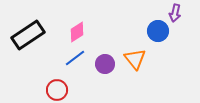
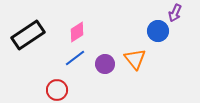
purple arrow: rotated 12 degrees clockwise
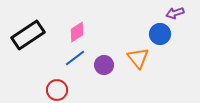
purple arrow: rotated 48 degrees clockwise
blue circle: moved 2 px right, 3 px down
orange triangle: moved 3 px right, 1 px up
purple circle: moved 1 px left, 1 px down
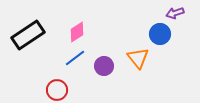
purple circle: moved 1 px down
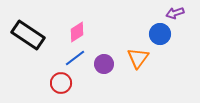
black rectangle: rotated 68 degrees clockwise
orange triangle: rotated 15 degrees clockwise
purple circle: moved 2 px up
red circle: moved 4 px right, 7 px up
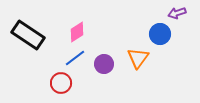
purple arrow: moved 2 px right
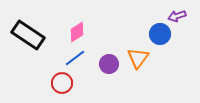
purple arrow: moved 3 px down
purple circle: moved 5 px right
red circle: moved 1 px right
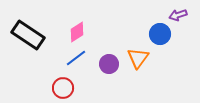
purple arrow: moved 1 px right, 1 px up
blue line: moved 1 px right
red circle: moved 1 px right, 5 px down
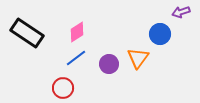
purple arrow: moved 3 px right, 3 px up
black rectangle: moved 1 px left, 2 px up
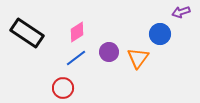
purple circle: moved 12 px up
